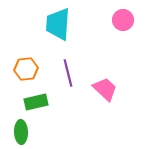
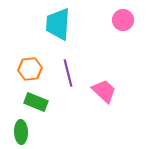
orange hexagon: moved 4 px right
pink trapezoid: moved 1 px left, 2 px down
green rectangle: rotated 35 degrees clockwise
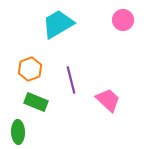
cyan trapezoid: rotated 56 degrees clockwise
orange hexagon: rotated 15 degrees counterclockwise
purple line: moved 3 px right, 7 px down
pink trapezoid: moved 4 px right, 9 px down
green ellipse: moved 3 px left
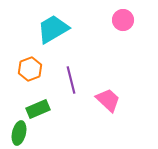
cyan trapezoid: moved 5 px left, 5 px down
green rectangle: moved 2 px right, 7 px down; rotated 45 degrees counterclockwise
green ellipse: moved 1 px right, 1 px down; rotated 15 degrees clockwise
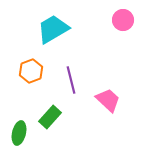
orange hexagon: moved 1 px right, 2 px down
green rectangle: moved 12 px right, 8 px down; rotated 25 degrees counterclockwise
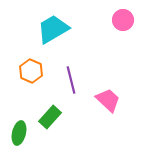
orange hexagon: rotated 15 degrees counterclockwise
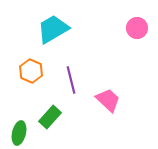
pink circle: moved 14 px right, 8 px down
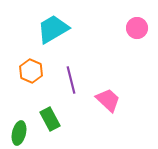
green rectangle: moved 2 px down; rotated 70 degrees counterclockwise
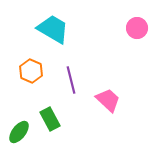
cyan trapezoid: rotated 60 degrees clockwise
green ellipse: moved 1 px up; rotated 25 degrees clockwise
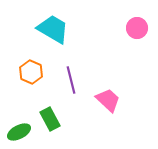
orange hexagon: moved 1 px down
green ellipse: rotated 25 degrees clockwise
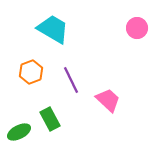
orange hexagon: rotated 15 degrees clockwise
purple line: rotated 12 degrees counterclockwise
